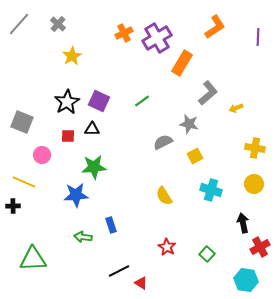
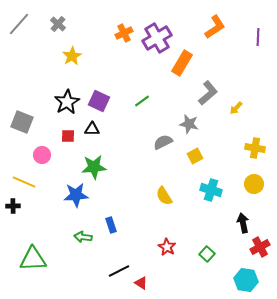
yellow arrow: rotated 24 degrees counterclockwise
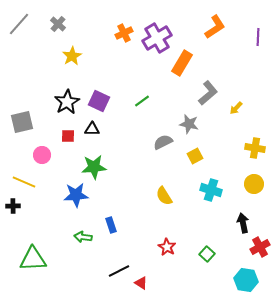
gray square: rotated 35 degrees counterclockwise
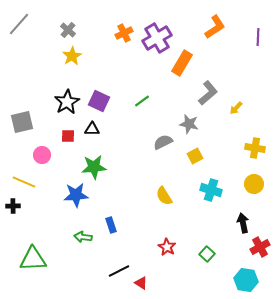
gray cross: moved 10 px right, 6 px down
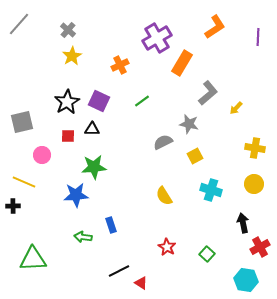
orange cross: moved 4 px left, 32 px down
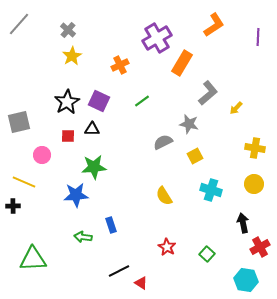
orange L-shape: moved 1 px left, 2 px up
gray square: moved 3 px left
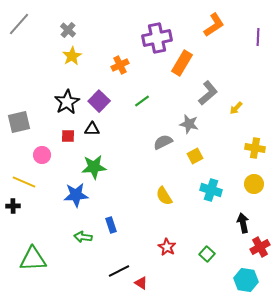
purple cross: rotated 20 degrees clockwise
purple square: rotated 20 degrees clockwise
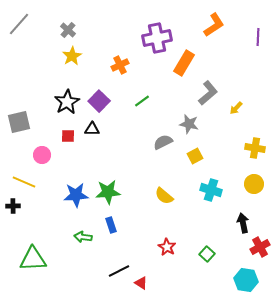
orange rectangle: moved 2 px right
green star: moved 14 px right, 25 px down
yellow semicircle: rotated 18 degrees counterclockwise
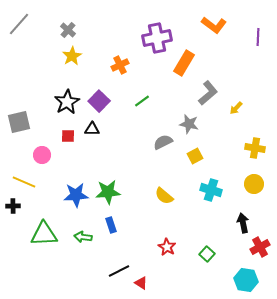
orange L-shape: rotated 70 degrees clockwise
green triangle: moved 11 px right, 25 px up
